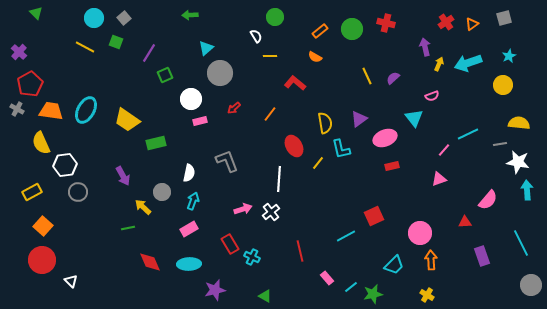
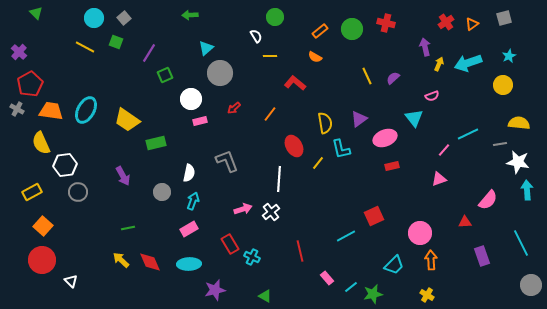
yellow arrow at (143, 207): moved 22 px left, 53 px down
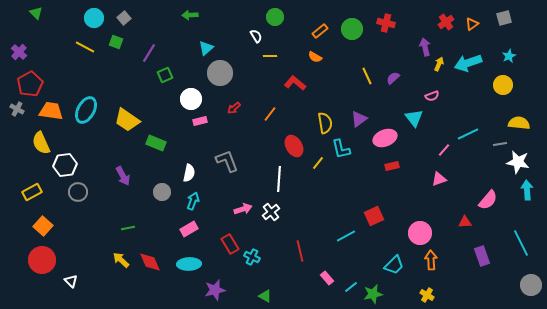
green rectangle at (156, 143): rotated 36 degrees clockwise
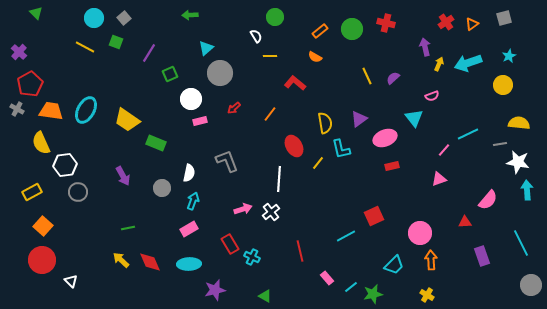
green square at (165, 75): moved 5 px right, 1 px up
gray circle at (162, 192): moved 4 px up
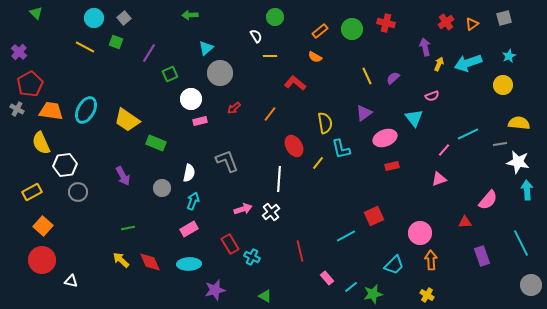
purple triangle at (359, 119): moved 5 px right, 6 px up
white triangle at (71, 281): rotated 32 degrees counterclockwise
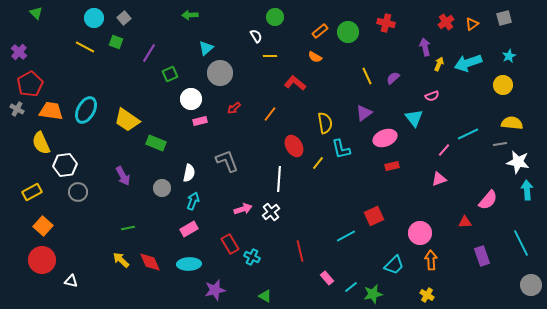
green circle at (352, 29): moved 4 px left, 3 px down
yellow semicircle at (519, 123): moved 7 px left
